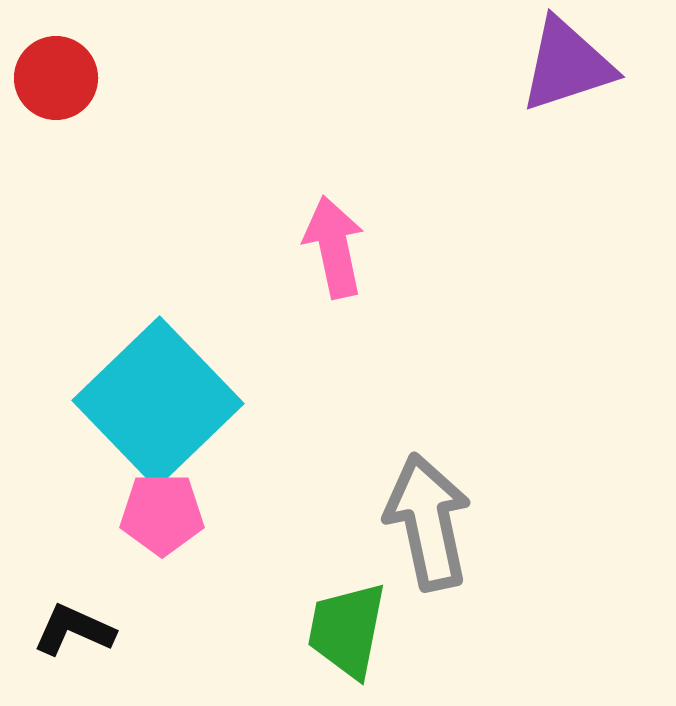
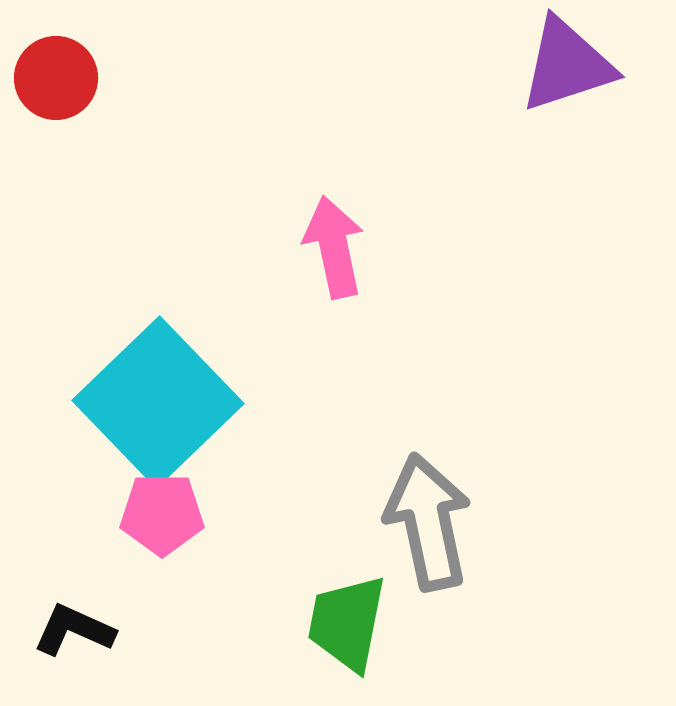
green trapezoid: moved 7 px up
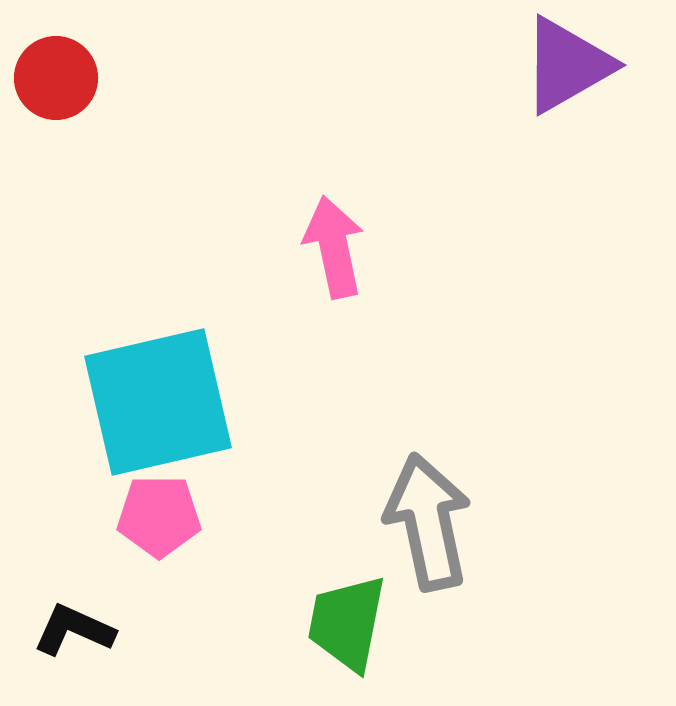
purple triangle: rotated 12 degrees counterclockwise
cyan square: rotated 31 degrees clockwise
pink pentagon: moved 3 px left, 2 px down
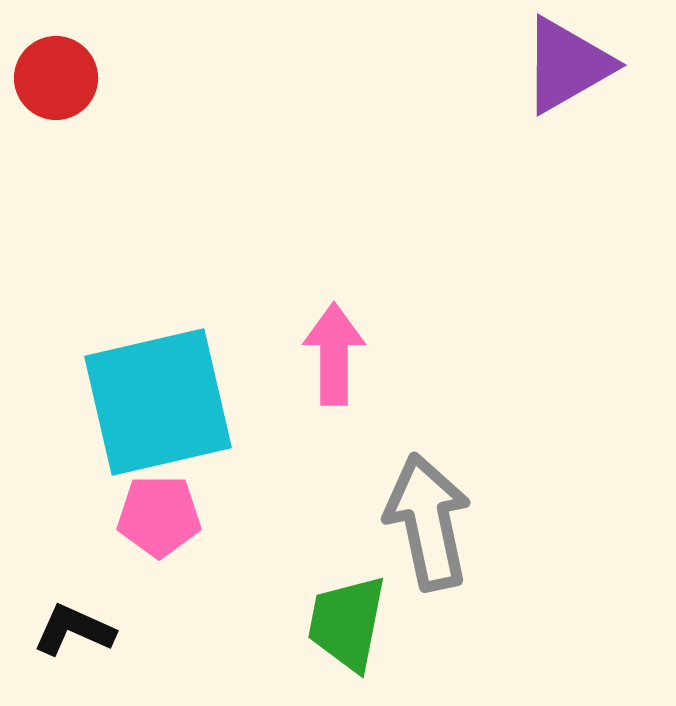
pink arrow: moved 107 px down; rotated 12 degrees clockwise
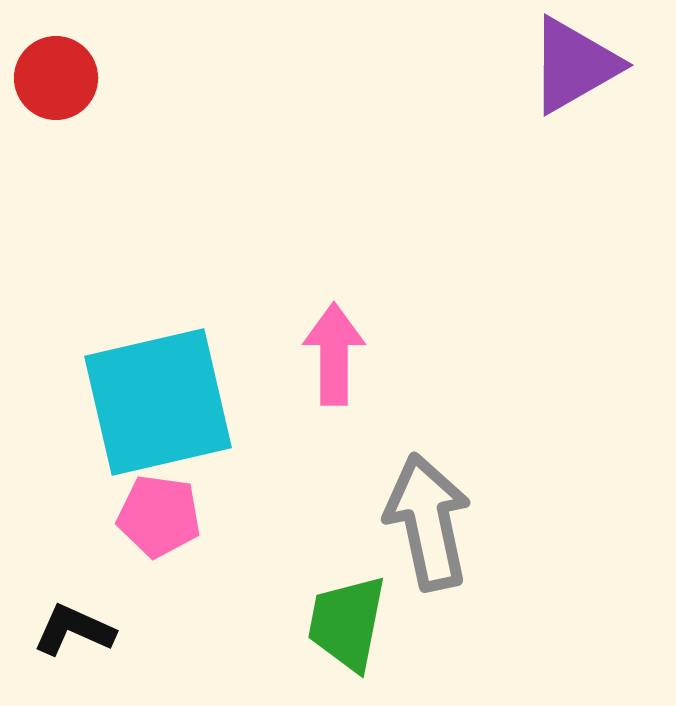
purple triangle: moved 7 px right
pink pentagon: rotated 8 degrees clockwise
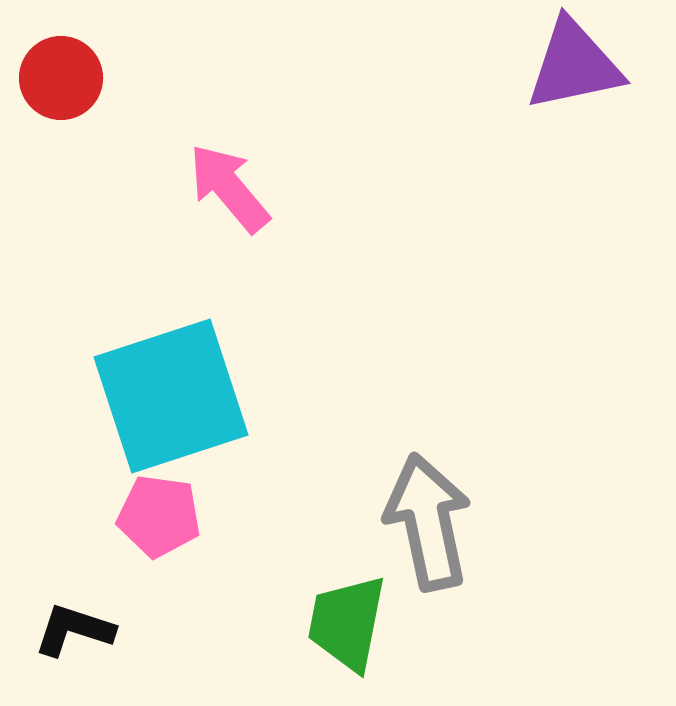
purple triangle: rotated 18 degrees clockwise
red circle: moved 5 px right
pink arrow: moved 105 px left, 166 px up; rotated 40 degrees counterclockwise
cyan square: moved 13 px right, 6 px up; rotated 5 degrees counterclockwise
black L-shape: rotated 6 degrees counterclockwise
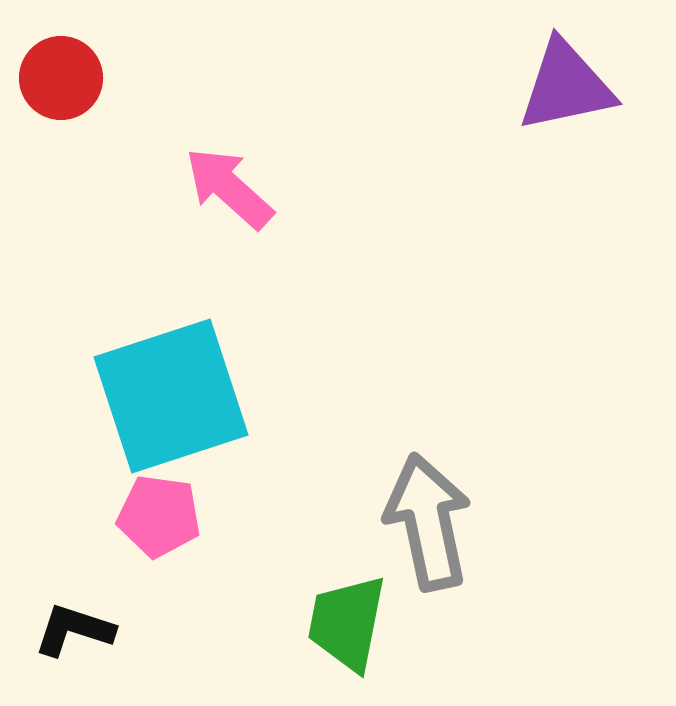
purple triangle: moved 8 px left, 21 px down
pink arrow: rotated 8 degrees counterclockwise
